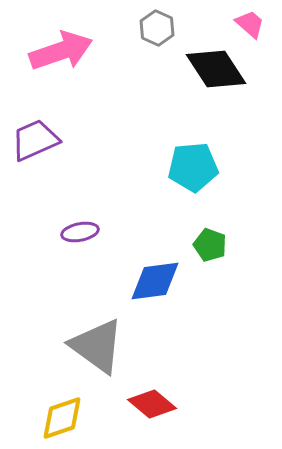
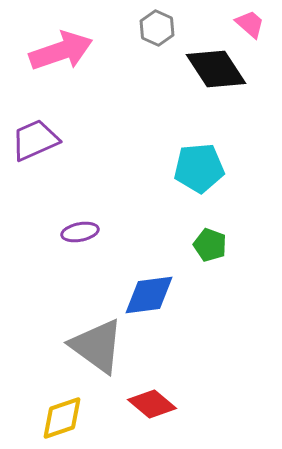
cyan pentagon: moved 6 px right, 1 px down
blue diamond: moved 6 px left, 14 px down
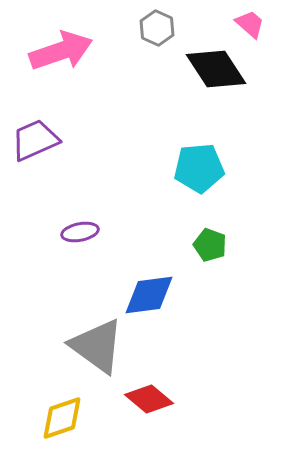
red diamond: moved 3 px left, 5 px up
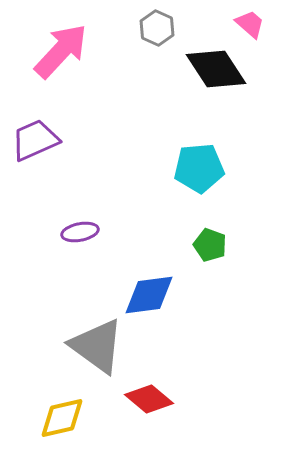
pink arrow: rotated 28 degrees counterclockwise
yellow diamond: rotated 6 degrees clockwise
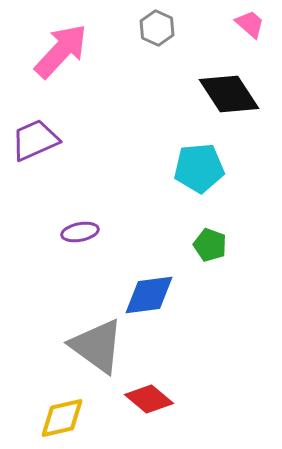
black diamond: moved 13 px right, 25 px down
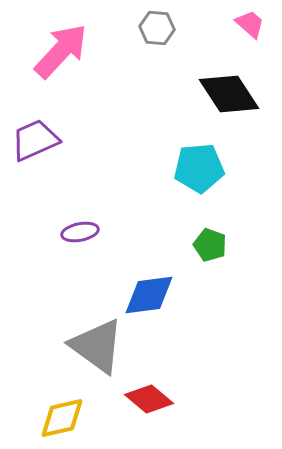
gray hexagon: rotated 20 degrees counterclockwise
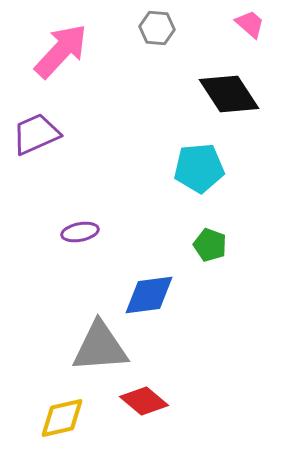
purple trapezoid: moved 1 px right, 6 px up
gray triangle: moved 3 px right, 1 px down; rotated 40 degrees counterclockwise
red diamond: moved 5 px left, 2 px down
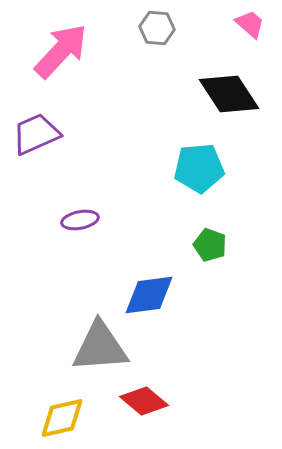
purple ellipse: moved 12 px up
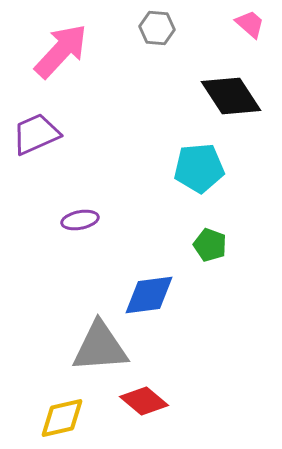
black diamond: moved 2 px right, 2 px down
